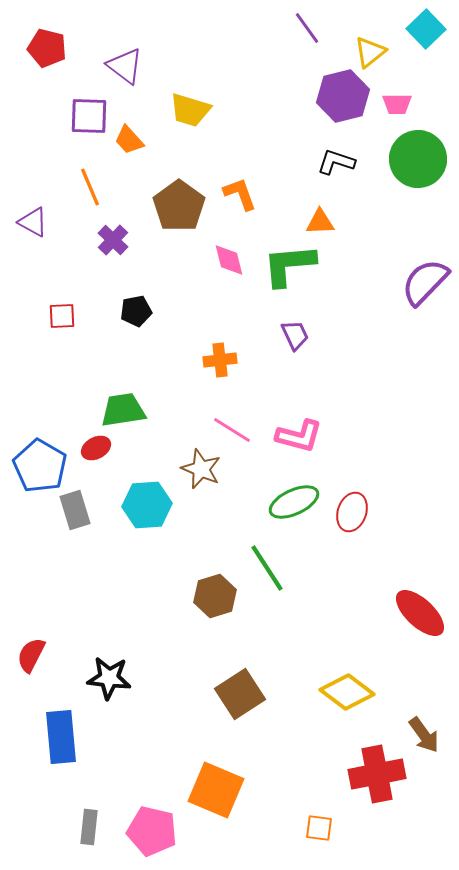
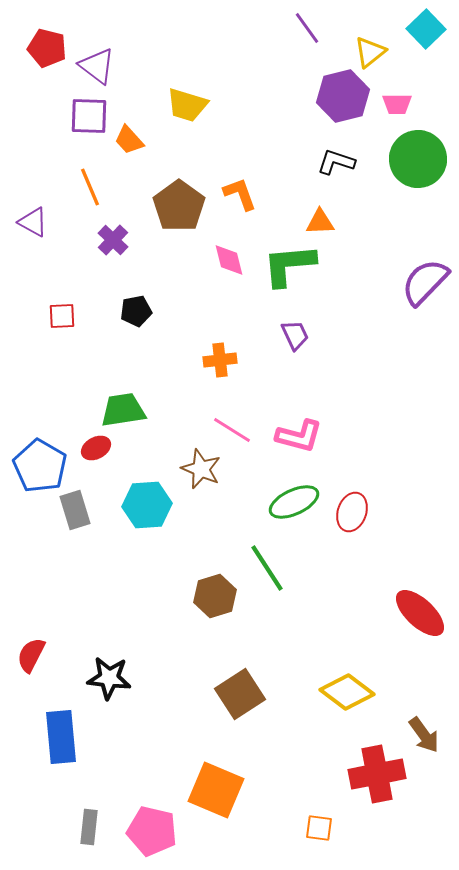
purple triangle at (125, 66): moved 28 px left
yellow trapezoid at (190, 110): moved 3 px left, 5 px up
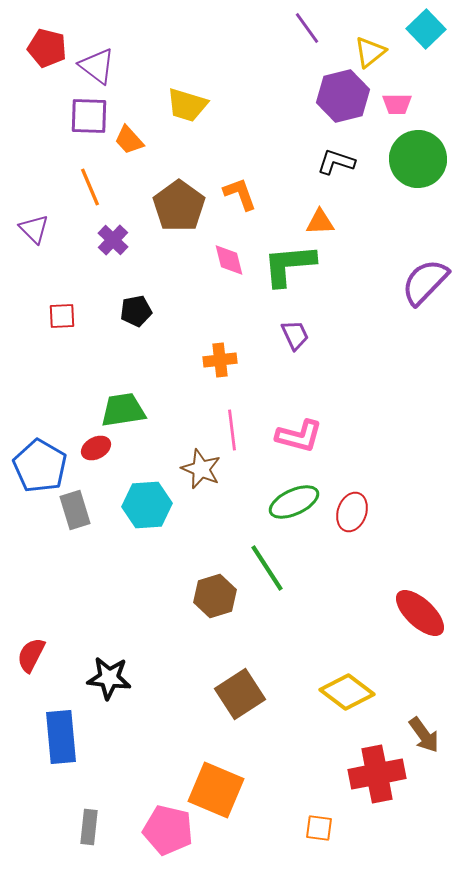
purple triangle at (33, 222): moved 1 px right, 7 px down; rotated 16 degrees clockwise
pink line at (232, 430): rotated 51 degrees clockwise
pink pentagon at (152, 831): moved 16 px right, 1 px up
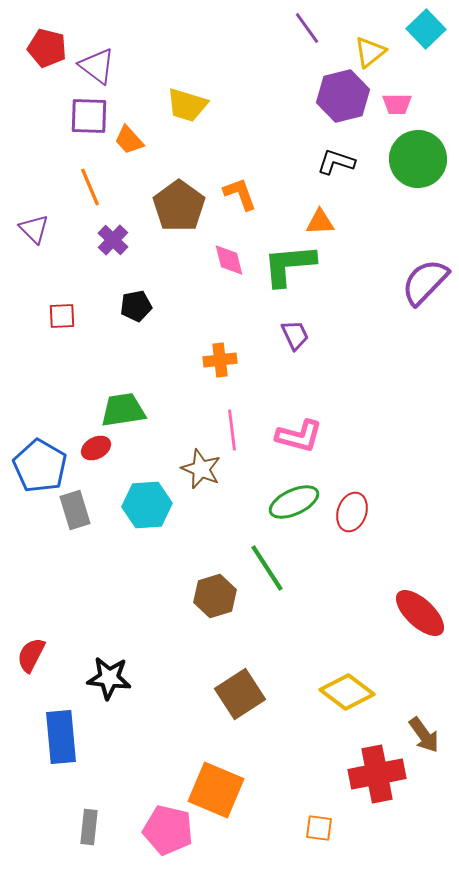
black pentagon at (136, 311): moved 5 px up
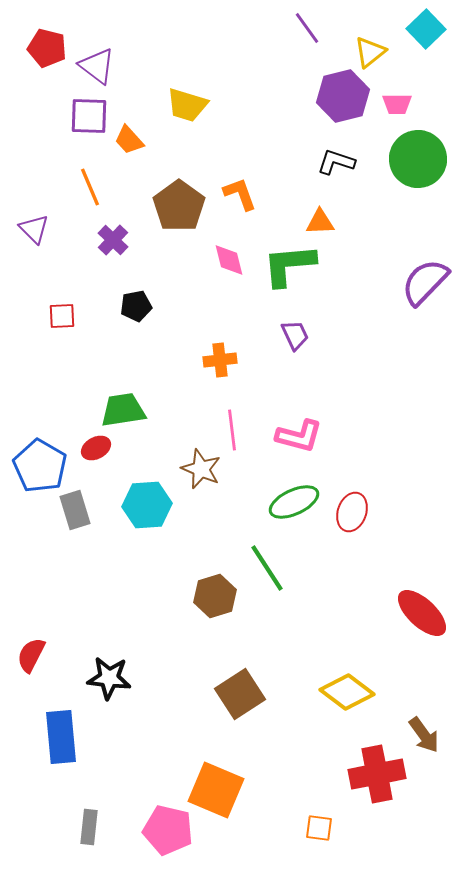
red ellipse at (420, 613): moved 2 px right
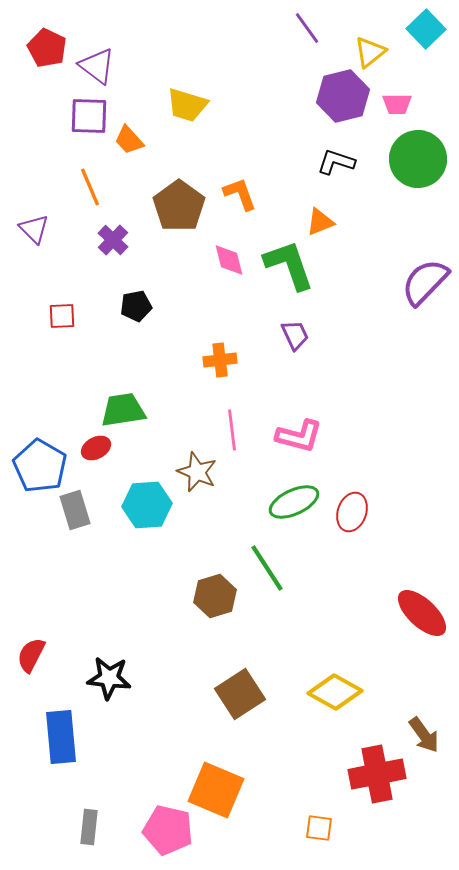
red pentagon at (47, 48): rotated 12 degrees clockwise
orange triangle at (320, 222): rotated 20 degrees counterclockwise
green L-shape at (289, 265): rotated 76 degrees clockwise
brown star at (201, 469): moved 4 px left, 3 px down
yellow diamond at (347, 692): moved 12 px left; rotated 8 degrees counterclockwise
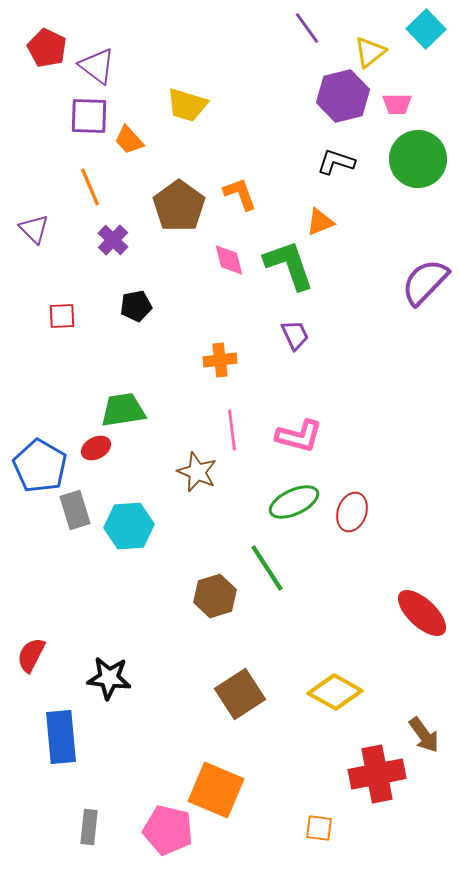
cyan hexagon at (147, 505): moved 18 px left, 21 px down
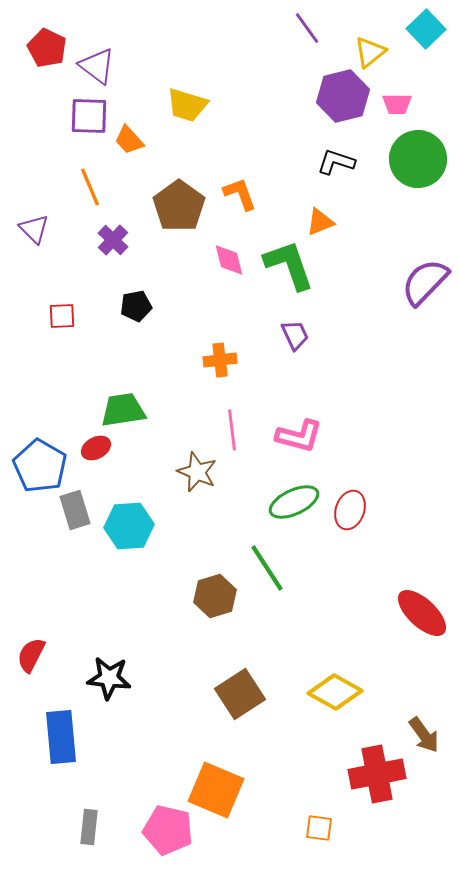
red ellipse at (352, 512): moved 2 px left, 2 px up
